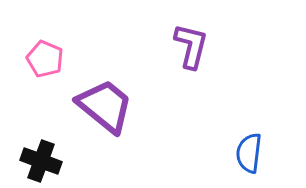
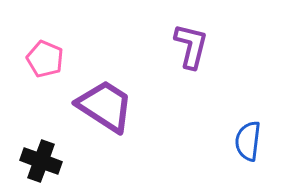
purple trapezoid: rotated 6 degrees counterclockwise
blue semicircle: moved 1 px left, 12 px up
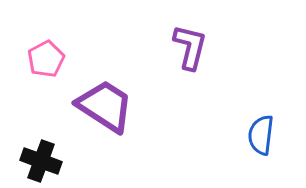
purple L-shape: moved 1 px left, 1 px down
pink pentagon: moved 1 px right; rotated 21 degrees clockwise
blue semicircle: moved 13 px right, 6 px up
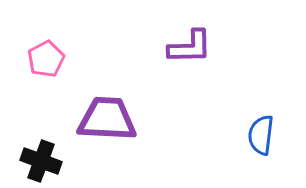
purple L-shape: rotated 75 degrees clockwise
purple trapezoid: moved 2 px right, 13 px down; rotated 30 degrees counterclockwise
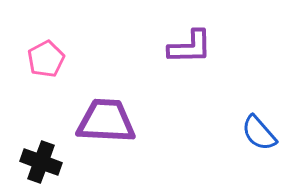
purple trapezoid: moved 1 px left, 2 px down
blue semicircle: moved 2 px left, 2 px up; rotated 48 degrees counterclockwise
black cross: moved 1 px down
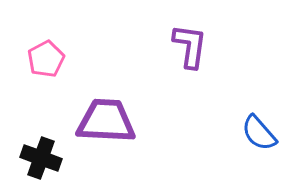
purple L-shape: moved 1 px up; rotated 81 degrees counterclockwise
black cross: moved 4 px up
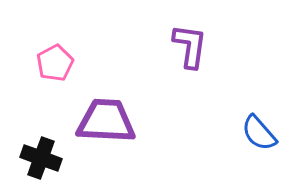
pink pentagon: moved 9 px right, 4 px down
